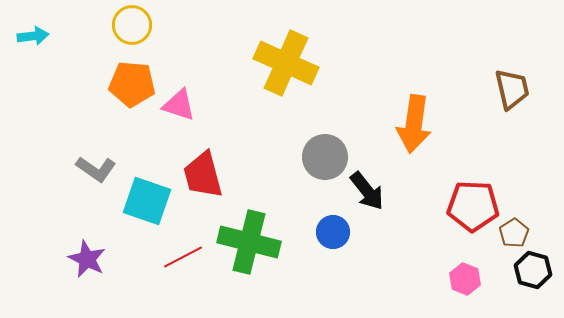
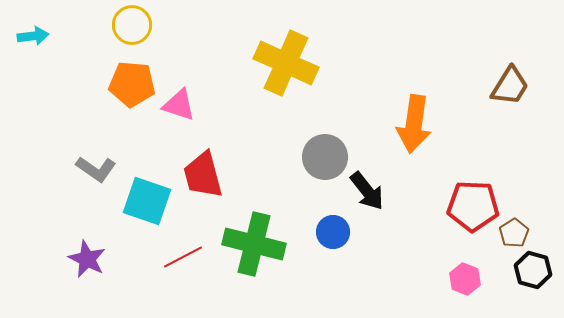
brown trapezoid: moved 2 px left, 3 px up; rotated 45 degrees clockwise
green cross: moved 5 px right, 2 px down
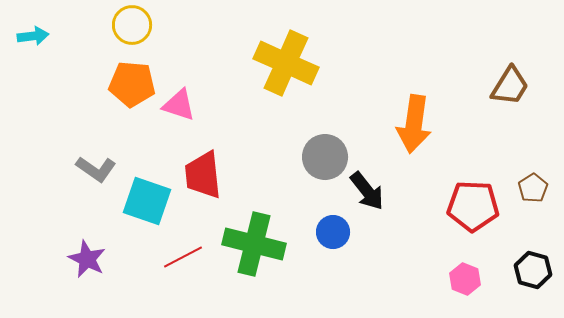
red trapezoid: rotated 9 degrees clockwise
brown pentagon: moved 19 px right, 45 px up
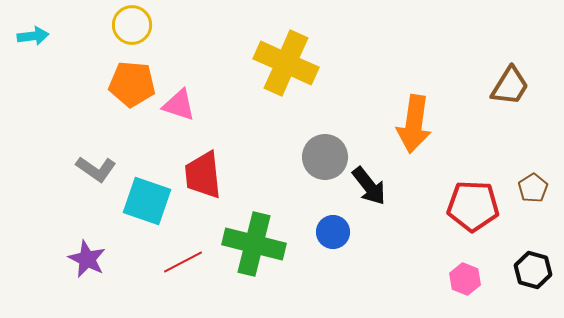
black arrow: moved 2 px right, 5 px up
red line: moved 5 px down
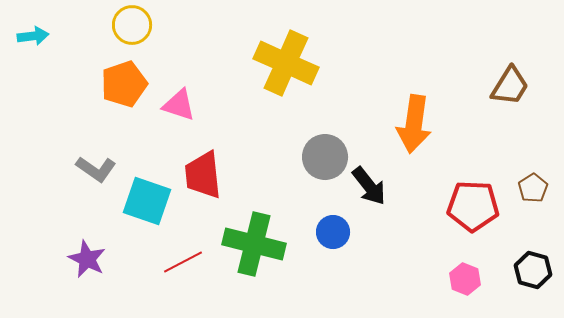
orange pentagon: moved 8 px left; rotated 24 degrees counterclockwise
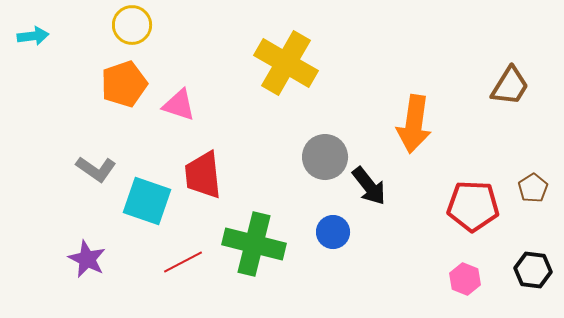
yellow cross: rotated 6 degrees clockwise
black hexagon: rotated 9 degrees counterclockwise
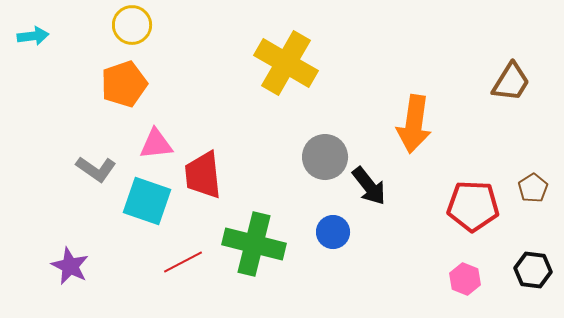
brown trapezoid: moved 1 px right, 4 px up
pink triangle: moved 23 px left, 39 px down; rotated 24 degrees counterclockwise
purple star: moved 17 px left, 7 px down
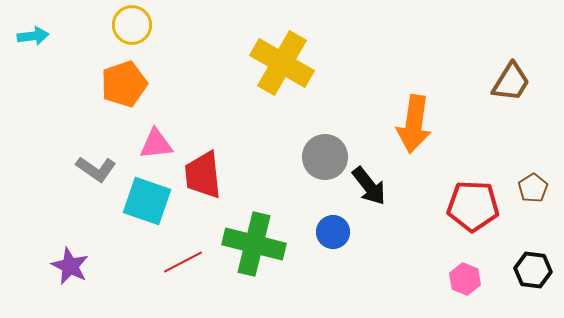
yellow cross: moved 4 px left
